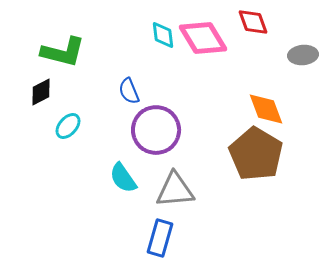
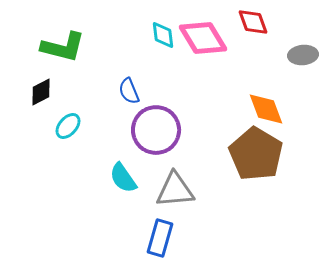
green L-shape: moved 5 px up
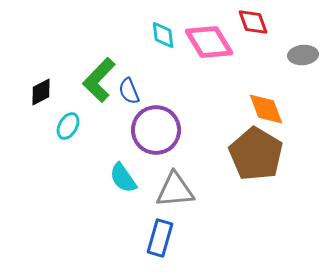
pink diamond: moved 6 px right, 4 px down
green L-shape: moved 36 px right, 33 px down; rotated 120 degrees clockwise
cyan ellipse: rotated 12 degrees counterclockwise
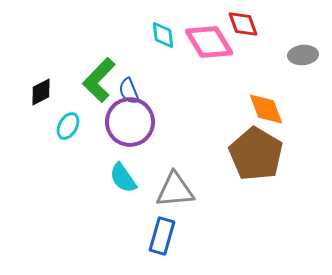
red diamond: moved 10 px left, 2 px down
purple circle: moved 26 px left, 8 px up
blue rectangle: moved 2 px right, 2 px up
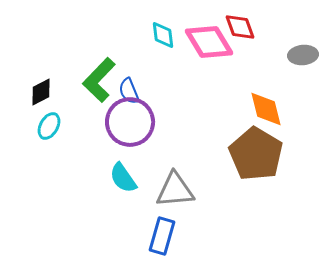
red diamond: moved 3 px left, 3 px down
orange diamond: rotated 6 degrees clockwise
cyan ellipse: moved 19 px left
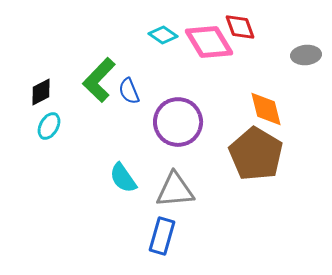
cyan diamond: rotated 48 degrees counterclockwise
gray ellipse: moved 3 px right
purple circle: moved 48 px right
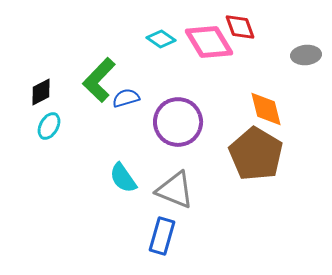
cyan diamond: moved 2 px left, 4 px down
blue semicircle: moved 3 px left, 7 px down; rotated 96 degrees clockwise
gray triangle: rotated 27 degrees clockwise
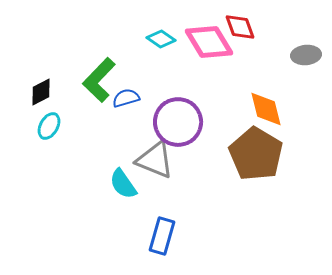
cyan semicircle: moved 6 px down
gray triangle: moved 20 px left, 30 px up
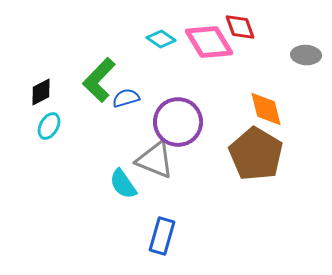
gray ellipse: rotated 8 degrees clockwise
